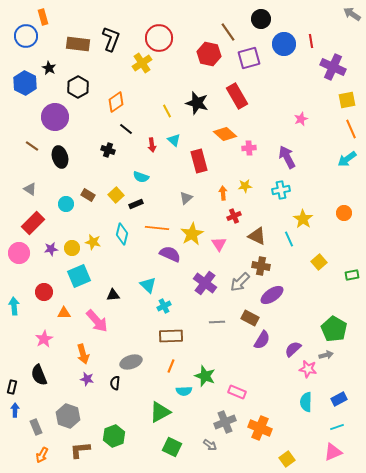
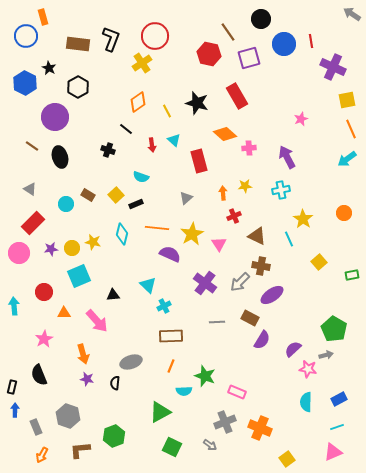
red circle at (159, 38): moved 4 px left, 2 px up
orange diamond at (116, 102): moved 22 px right
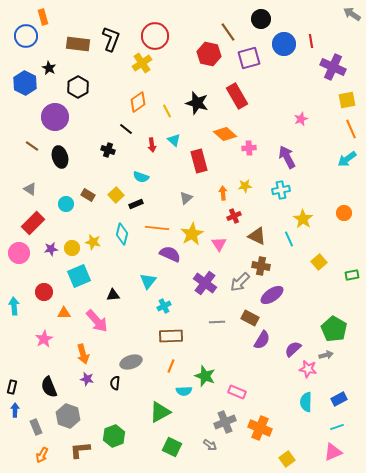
cyan triangle at (148, 285): moved 4 px up; rotated 24 degrees clockwise
black semicircle at (39, 375): moved 10 px right, 12 px down
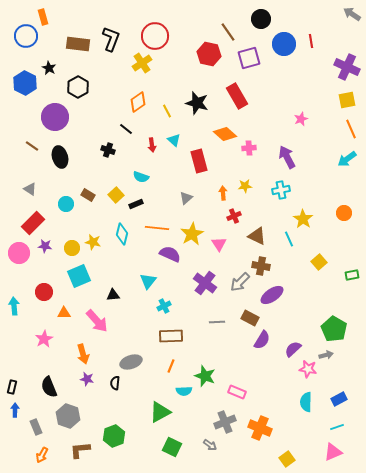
purple cross at (333, 67): moved 14 px right
purple star at (51, 249): moved 6 px left, 3 px up; rotated 16 degrees clockwise
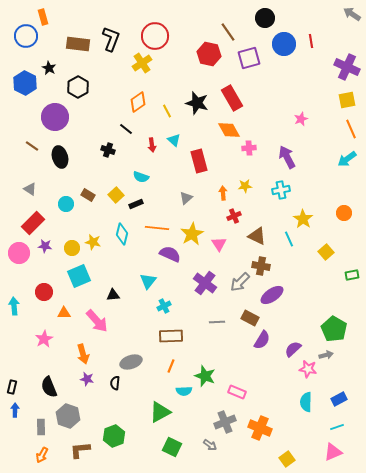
black circle at (261, 19): moved 4 px right, 1 px up
red rectangle at (237, 96): moved 5 px left, 2 px down
orange diamond at (225, 134): moved 4 px right, 4 px up; rotated 20 degrees clockwise
yellow square at (319, 262): moved 7 px right, 10 px up
gray rectangle at (36, 427): moved 5 px right; rotated 21 degrees clockwise
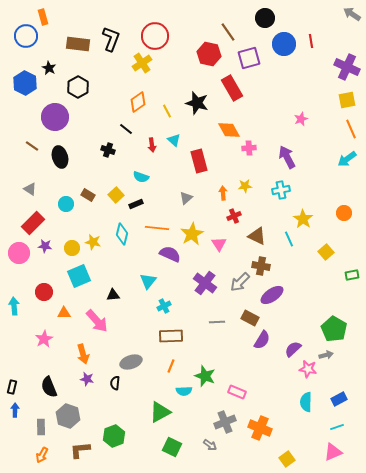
red rectangle at (232, 98): moved 10 px up
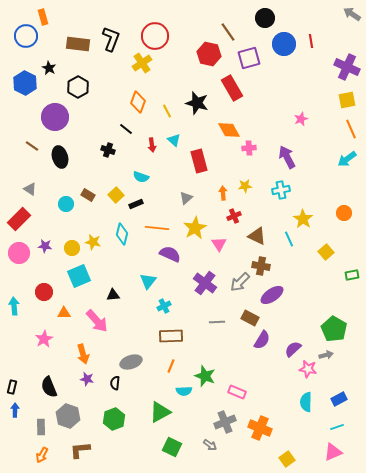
orange diamond at (138, 102): rotated 35 degrees counterclockwise
red rectangle at (33, 223): moved 14 px left, 4 px up
yellow star at (192, 234): moved 3 px right, 6 px up
green hexagon at (114, 436): moved 17 px up
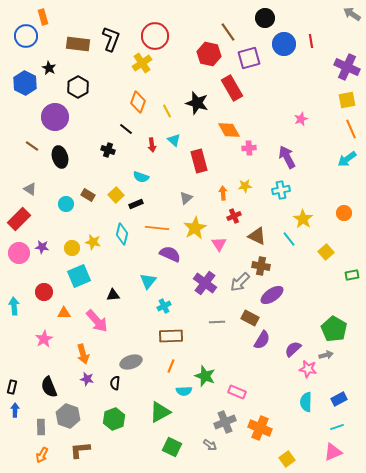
cyan line at (289, 239): rotated 14 degrees counterclockwise
purple star at (45, 246): moved 3 px left, 1 px down
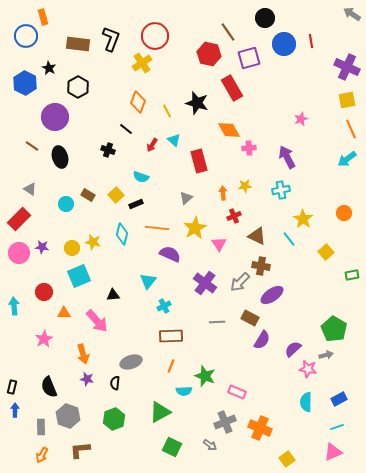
red arrow at (152, 145): rotated 40 degrees clockwise
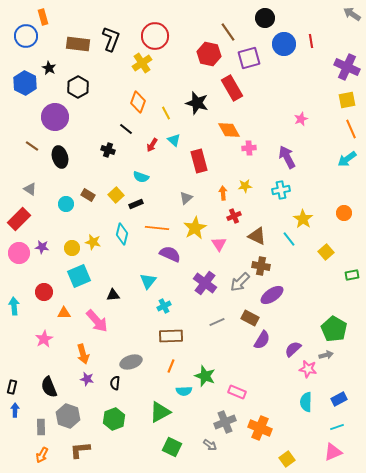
yellow line at (167, 111): moved 1 px left, 2 px down
gray line at (217, 322): rotated 21 degrees counterclockwise
